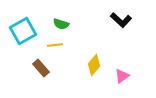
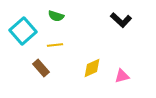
green semicircle: moved 5 px left, 8 px up
cyan square: rotated 12 degrees counterclockwise
yellow diamond: moved 2 px left, 3 px down; rotated 25 degrees clockwise
pink triangle: rotated 21 degrees clockwise
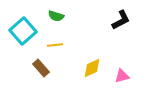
black L-shape: rotated 70 degrees counterclockwise
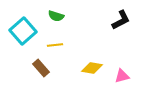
yellow diamond: rotated 35 degrees clockwise
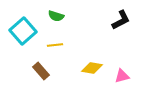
brown rectangle: moved 3 px down
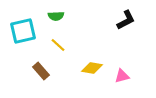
green semicircle: rotated 21 degrees counterclockwise
black L-shape: moved 5 px right
cyan square: rotated 28 degrees clockwise
yellow line: moved 3 px right; rotated 49 degrees clockwise
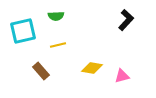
black L-shape: rotated 20 degrees counterclockwise
yellow line: rotated 56 degrees counterclockwise
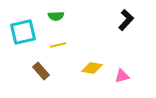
cyan square: moved 1 px down
